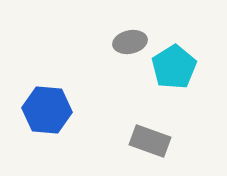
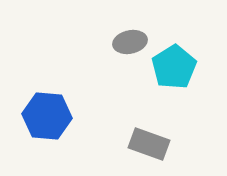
blue hexagon: moved 6 px down
gray rectangle: moved 1 px left, 3 px down
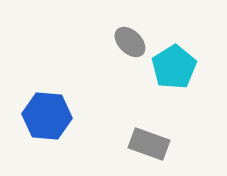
gray ellipse: rotated 56 degrees clockwise
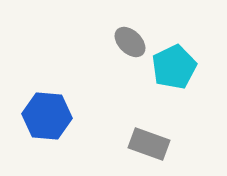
cyan pentagon: rotated 6 degrees clockwise
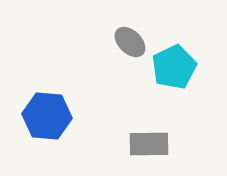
gray rectangle: rotated 21 degrees counterclockwise
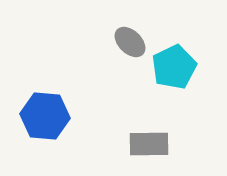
blue hexagon: moved 2 px left
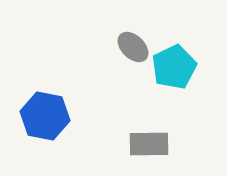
gray ellipse: moved 3 px right, 5 px down
blue hexagon: rotated 6 degrees clockwise
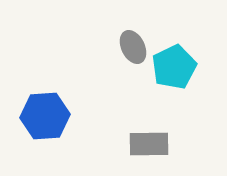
gray ellipse: rotated 20 degrees clockwise
blue hexagon: rotated 15 degrees counterclockwise
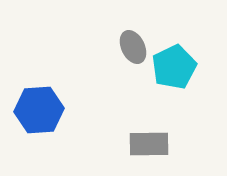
blue hexagon: moved 6 px left, 6 px up
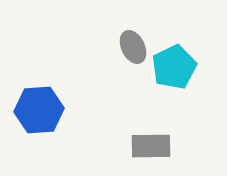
gray rectangle: moved 2 px right, 2 px down
